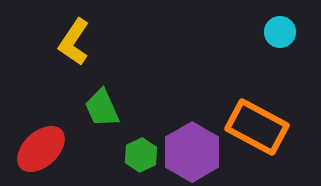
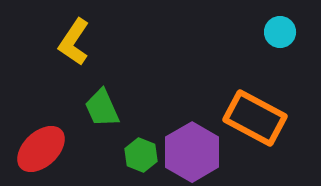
orange rectangle: moved 2 px left, 9 px up
green hexagon: rotated 12 degrees counterclockwise
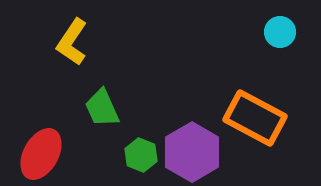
yellow L-shape: moved 2 px left
red ellipse: moved 5 px down; rotated 18 degrees counterclockwise
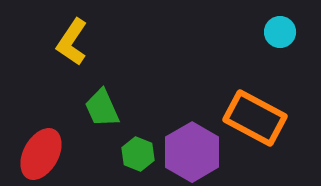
green hexagon: moved 3 px left, 1 px up
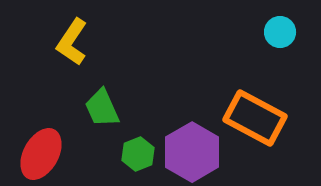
green hexagon: rotated 16 degrees clockwise
